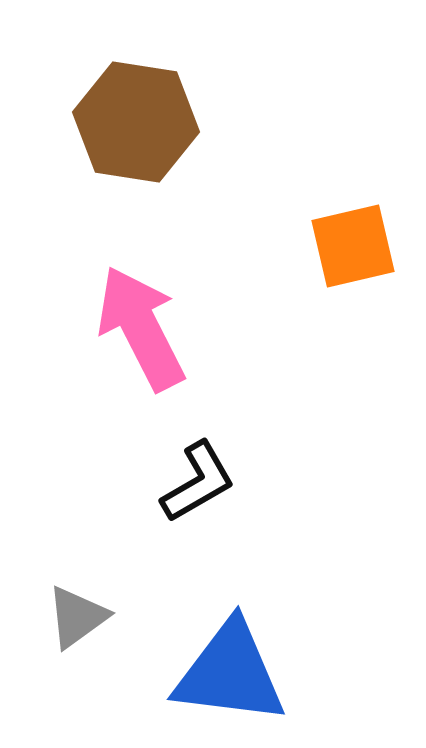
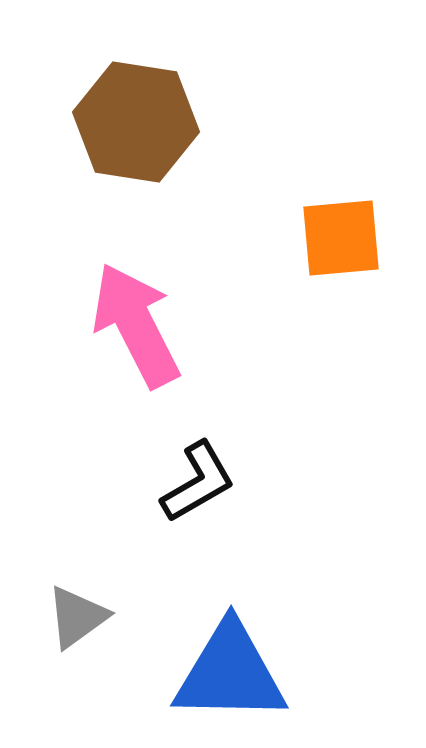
orange square: moved 12 px left, 8 px up; rotated 8 degrees clockwise
pink arrow: moved 5 px left, 3 px up
blue triangle: rotated 6 degrees counterclockwise
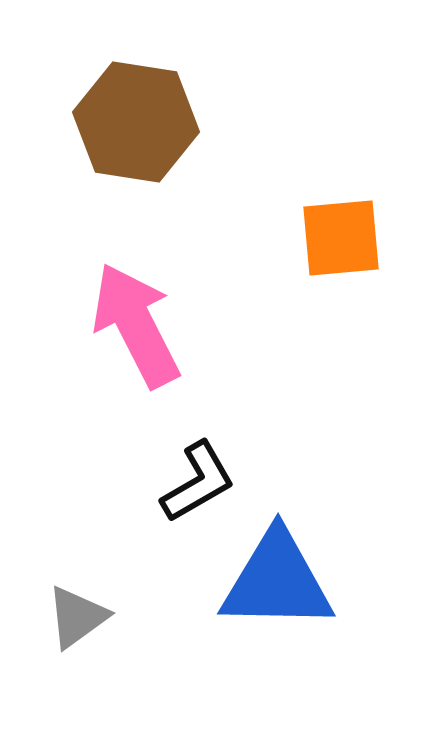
blue triangle: moved 47 px right, 92 px up
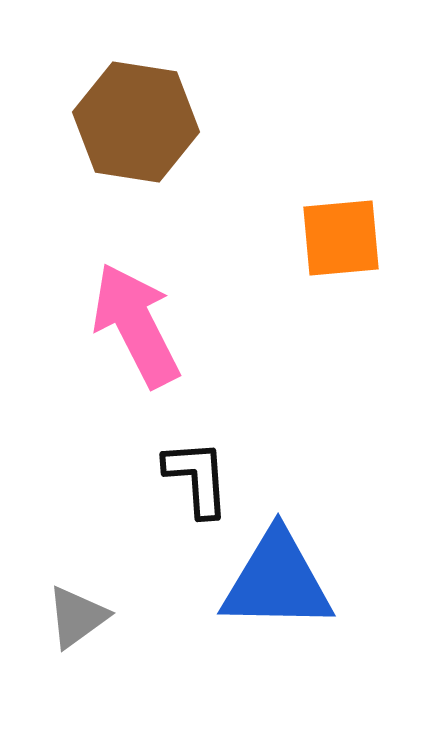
black L-shape: moved 1 px left, 4 px up; rotated 64 degrees counterclockwise
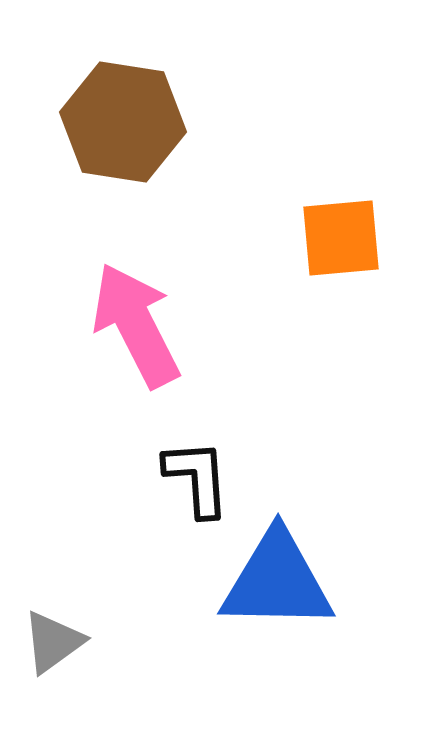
brown hexagon: moved 13 px left
gray triangle: moved 24 px left, 25 px down
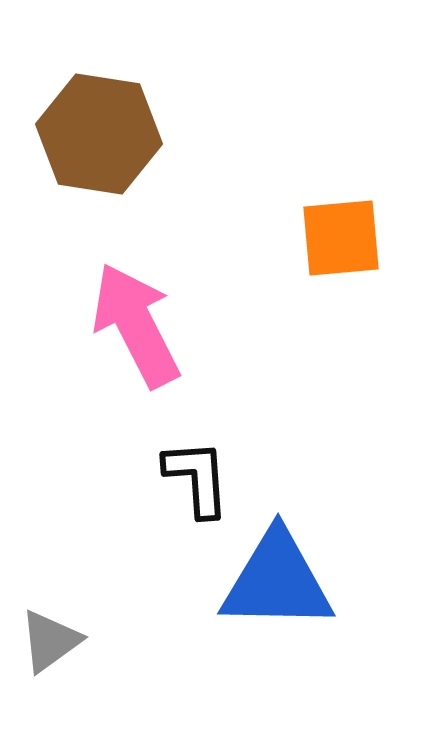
brown hexagon: moved 24 px left, 12 px down
gray triangle: moved 3 px left, 1 px up
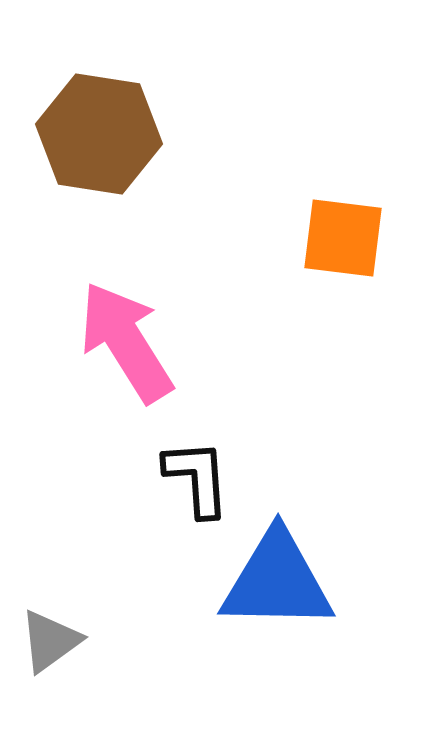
orange square: moved 2 px right; rotated 12 degrees clockwise
pink arrow: moved 10 px left, 17 px down; rotated 5 degrees counterclockwise
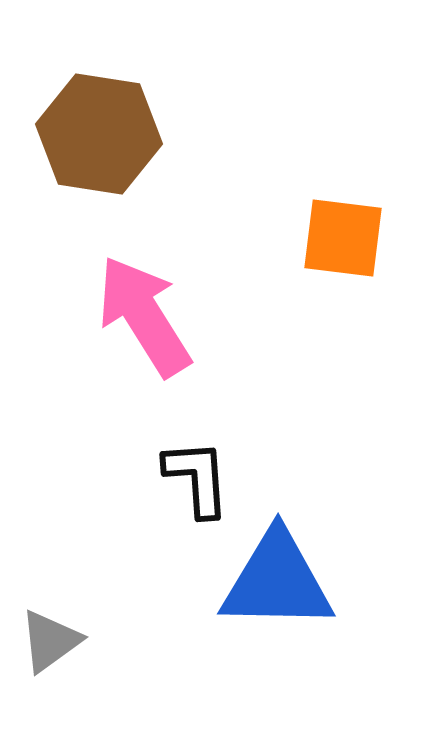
pink arrow: moved 18 px right, 26 px up
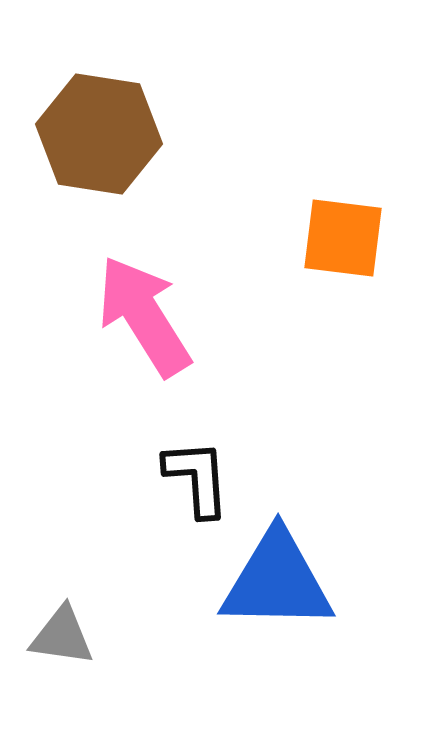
gray triangle: moved 12 px right, 5 px up; rotated 44 degrees clockwise
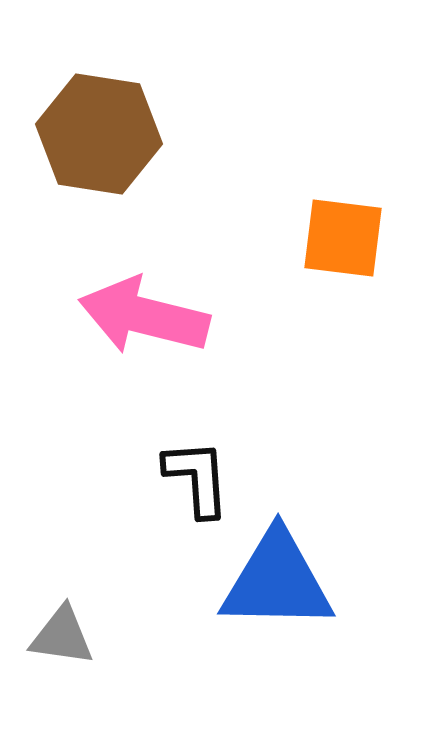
pink arrow: rotated 44 degrees counterclockwise
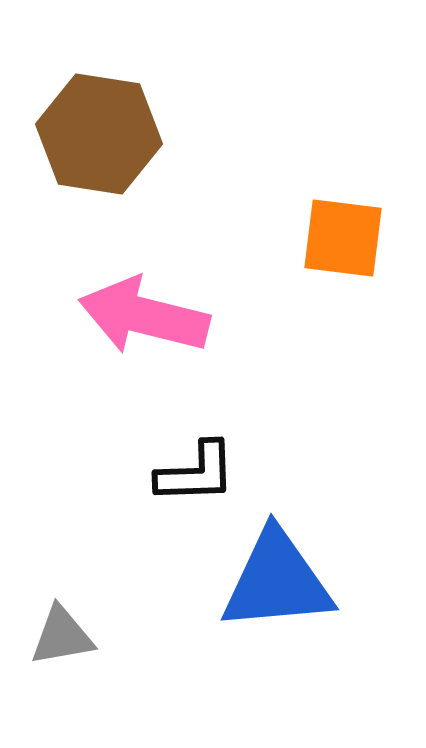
black L-shape: moved 1 px left, 5 px up; rotated 92 degrees clockwise
blue triangle: rotated 6 degrees counterclockwise
gray triangle: rotated 18 degrees counterclockwise
